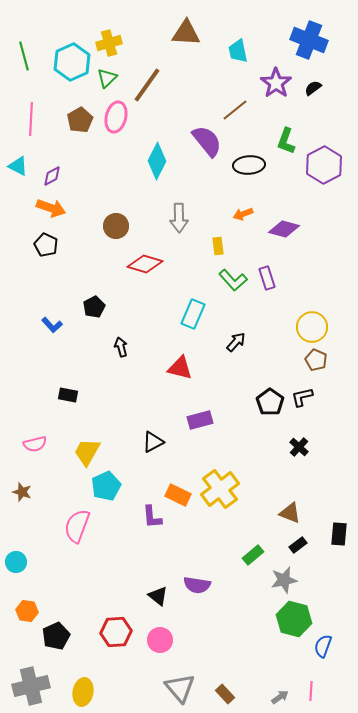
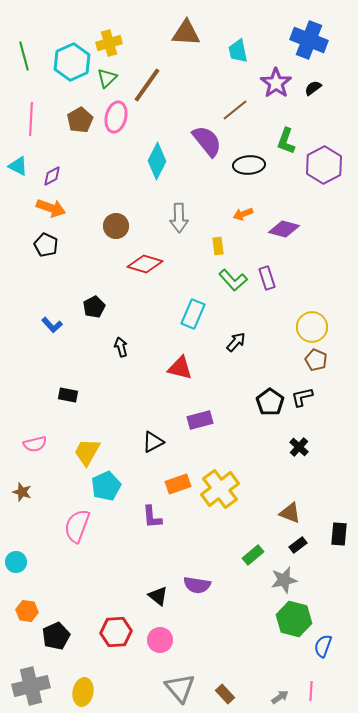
orange rectangle at (178, 495): moved 11 px up; rotated 45 degrees counterclockwise
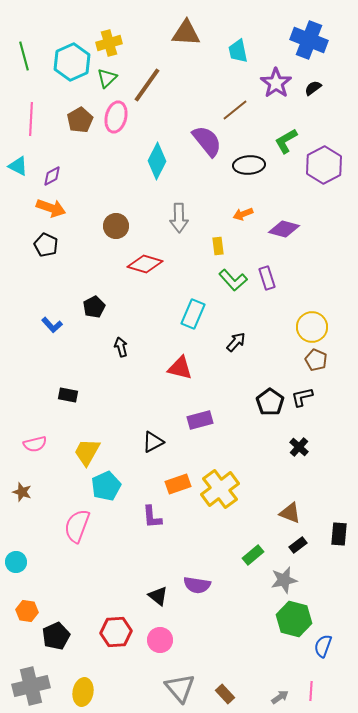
green L-shape at (286, 141): rotated 40 degrees clockwise
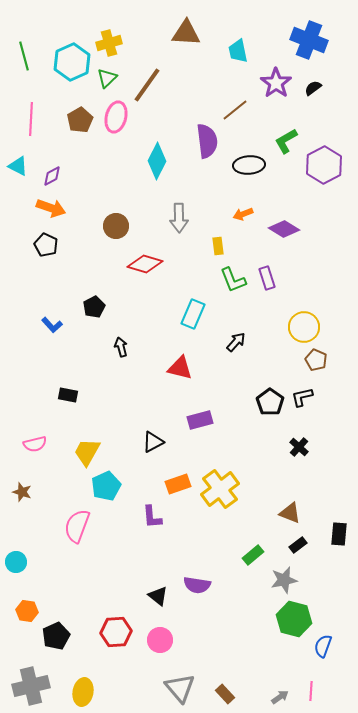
purple semicircle at (207, 141): rotated 32 degrees clockwise
purple diamond at (284, 229): rotated 16 degrees clockwise
green L-shape at (233, 280): rotated 20 degrees clockwise
yellow circle at (312, 327): moved 8 px left
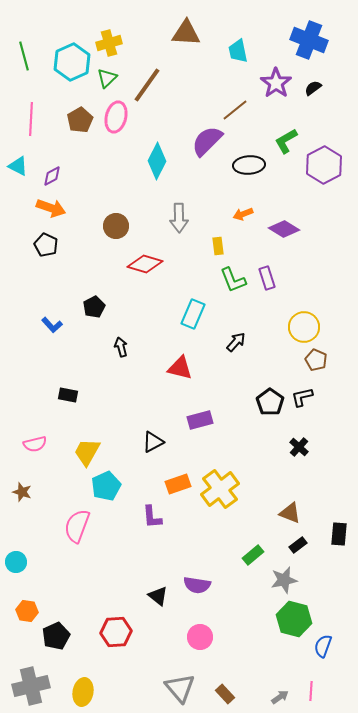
purple semicircle at (207, 141): rotated 128 degrees counterclockwise
pink circle at (160, 640): moved 40 px right, 3 px up
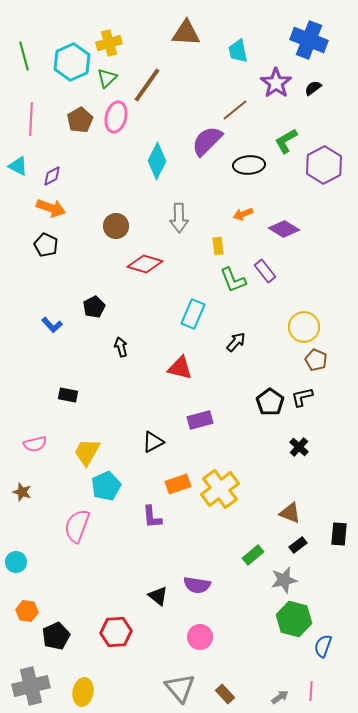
purple rectangle at (267, 278): moved 2 px left, 7 px up; rotated 20 degrees counterclockwise
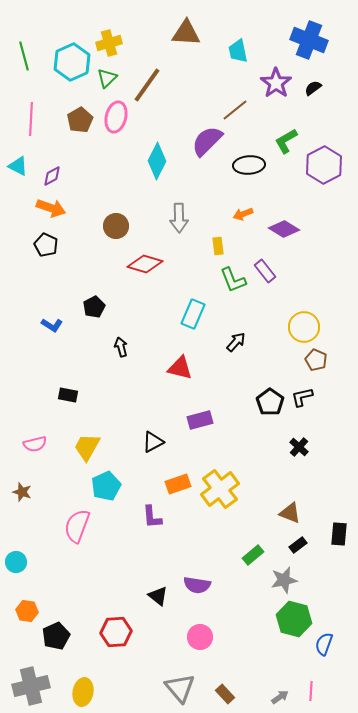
blue L-shape at (52, 325): rotated 15 degrees counterclockwise
yellow trapezoid at (87, 452): moved 5 px up
blue semicircle at (323, 646): moved 1 px right, 2 px up
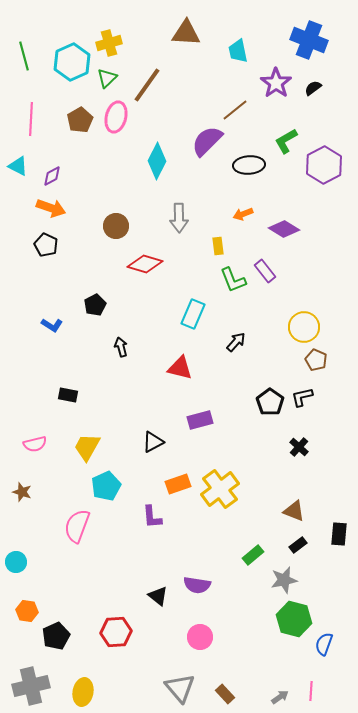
black pentagon at (94, 307): moved 1 px right, 2 px up
brown triangle at (290, 513): moved 4 px right, 2 px up
